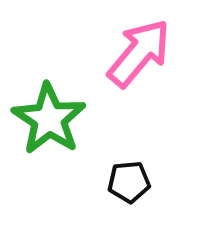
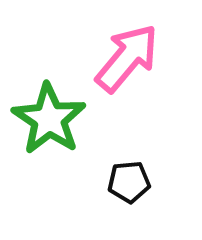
pink arrow: moved 12 px left, 5 px down
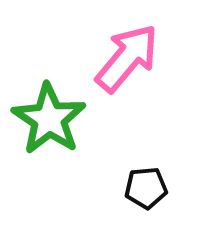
black pentagon: moved 17 px right, 6 px down
